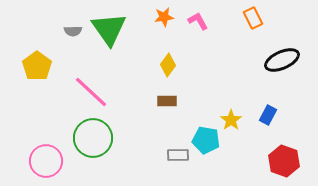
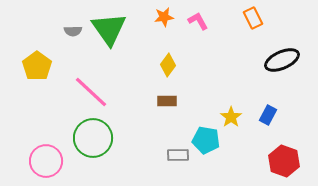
yellow star: moved 3 px up
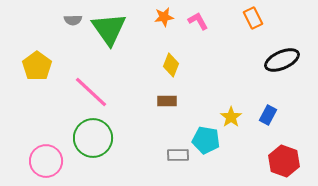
gray semicircle: moved 11 px up
yellow diamond: moved 3 px right; rotated 15 degrees counterclockwise
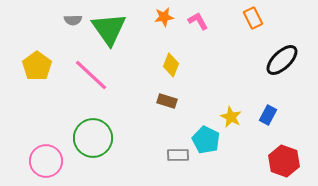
black ellipse: rotated 20 degrees counterclockwise
pink line: moved 17 px up
brown rectangle: rotated 18 degrees clockwise
yellow star: rotated 10 degrees counterclockwise
cyan pentagon: rotated 16 degrees clockwise
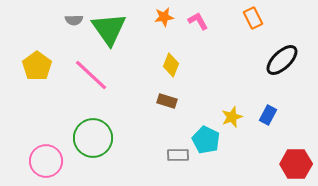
gray semicircle: moved 1 px right
yellow star: moved 1 px right; rotated 25 degrees clockwise
red hexagon: moved 12 px right, 3 px down; rotated 20 degrees counterclockwise
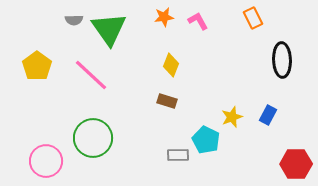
black ellipse: rotated 48 degrees counterclockwise
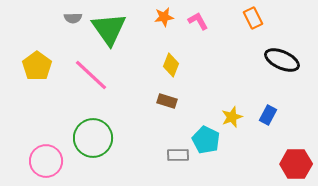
gray semicircle: moved 1 px left, 2 px up
black ellipse: rotated 64 degrees counterclockwise
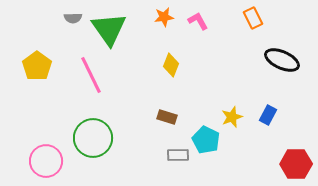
pink line: rotated 21 degrees clockwise
brown rectangle: moved 16 px down
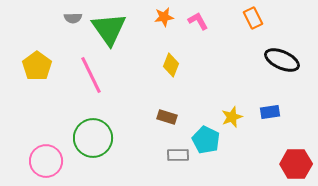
blue rectangle: moved 2 px right, 3 px up; rotated 54 degrees clockwise
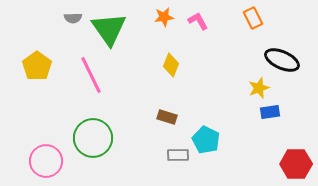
yellow star: moved 27 px right, 29 px up
